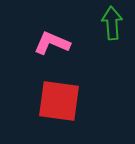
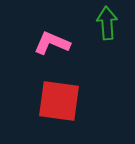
green arrow: moved 5 px left
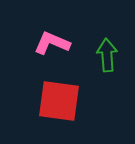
green arrow: moved 32 px down
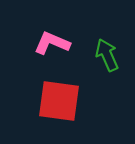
green arrow: rotated 20 degrees counterclockwise
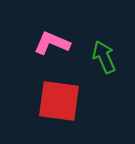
green arrow: moved 3 px left, 2 px down
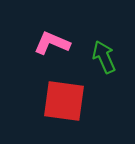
red square: moved 5 px right
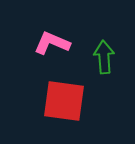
green arrow: rotated 20 degrees clockwise
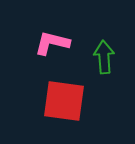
pink L-shape: rotated 9 degrees counterclockwise
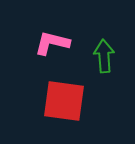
green arrow: moved 1 px up
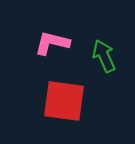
green arrow: rotated 20 degrees counterclockwise
